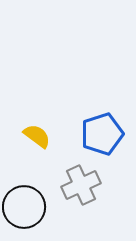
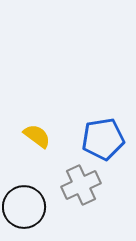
blue pentagon: moved 1 px right, 5 px down; rotated 9 degrees clockwise
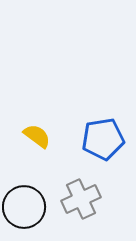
gray cross: moved 14 px down
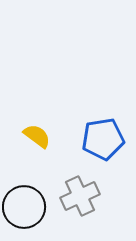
gray cross: moved 1 px left, 3 px up
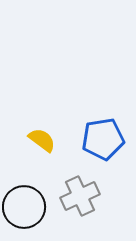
yellow semicircle: moved 5 px right, 4 px down
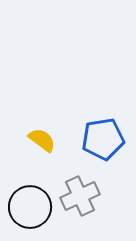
black circle: moved 6 px right
